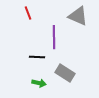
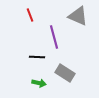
red line: moved 2 px right, 2 px down
purple line: rotated 15 degrees counterclockwise
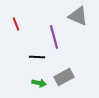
red line: moved 14 px left, 9 px down
gray rectangle: moved 1 px left, 4 px down; rotated 60 degrees counterclockwise
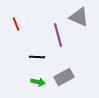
gray triangle: moved 1 px right, 1 px down
purple line: moved 4 px right, 2 px up
green arrow: moved 1 px left, 1 px up
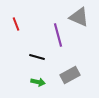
black line: rotated 14 degrees clockwise
gray rectangle: moved 6 px right, 2 px up
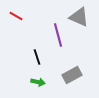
red line: moved 8 px up; rotated 40 degrees counterclockwise
black line: rotated 56 degrees clockwise
gray rectangle: moved 2 px right
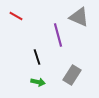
gray rectangle: rotated 30 degrees counterclockwise
